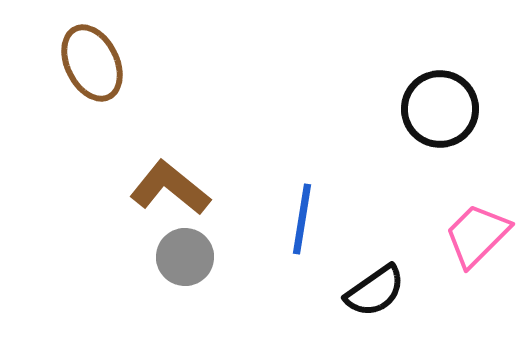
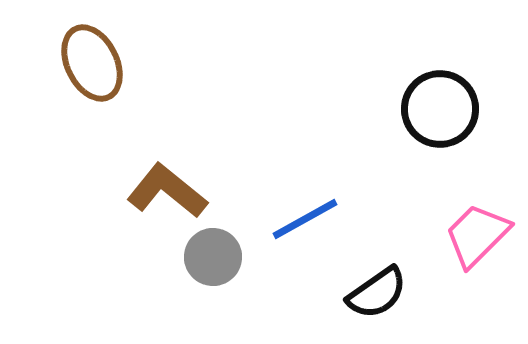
brown L-shape: moved 3 px left, 3 px down
blue line: moved 3 px right; rotated 52 degrees clockwise
gray circle: moved 28 px right
black semicircle: moved 2 px right, 2 px down
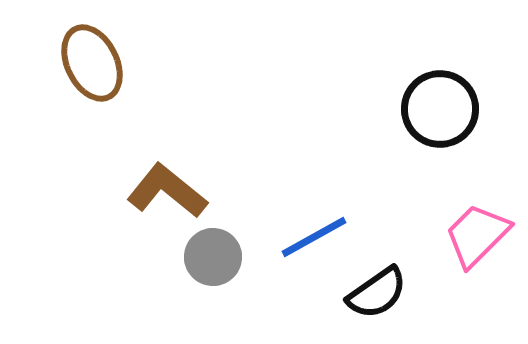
blue line: moved 9 px right, 18 px down
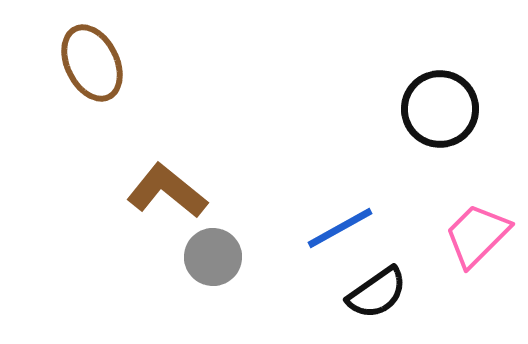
blue line: moved 26 px right, 9 px up
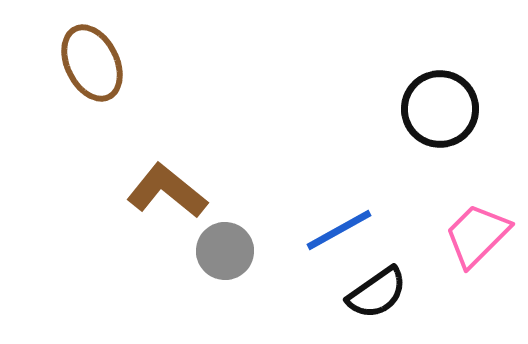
blue line: moved 1 px left, 2 px down
gray circle: moved 12 px right, 6 px up
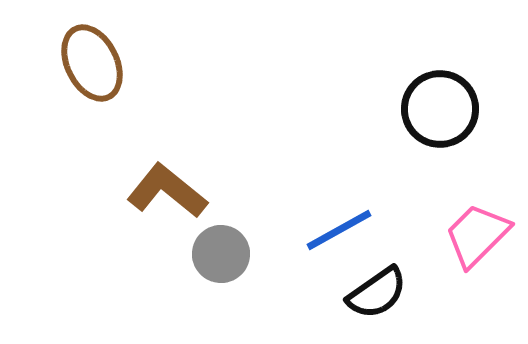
gray circle: moved 4 px left, 3 px down
